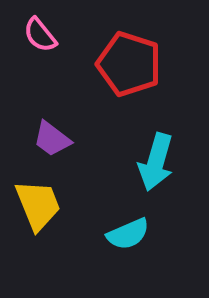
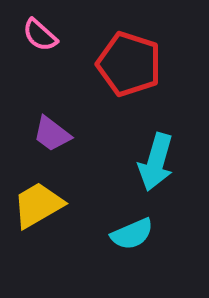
pink semicircle: rotated 9 degrees counterclockwise
purple trapezoid: moved 5 px up
yellow trapezoid: rotated 98 degrees counterclockwise
cyan semicircle: moved 4 px right
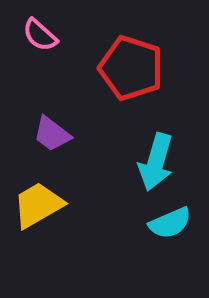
red pentagon: moved 2 px right, 4 px down
cyan semicircle: moved 38 px right, 11 px up
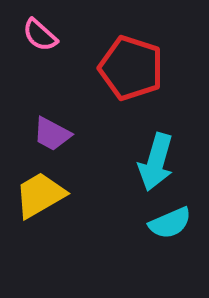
purple trapezoid: rotated 9 degrees counterclockwise
yellow trapezoid: moved 2 px right, 10 px up
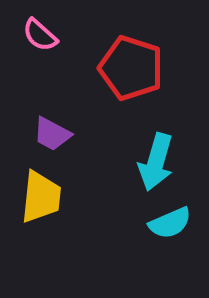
yellow trapezoid: moved 1 px right, 2 px down; rotated 126 degrees clockwise
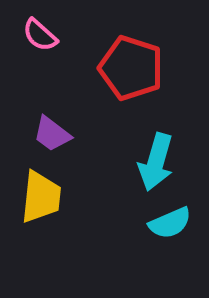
purple trapezoid: rotated 9 degrees clockwise
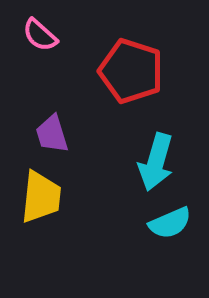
red pentagon: moved 3 px down
purple trapezoid: rotated 36 degrees clockwise
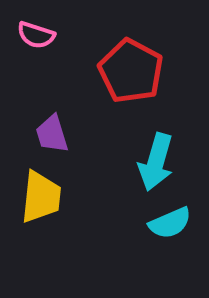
pink semicircle: moved 4 px left; rotated 24 degrees counterclockwise
red pentagon: rotated 10 degrees clockwise
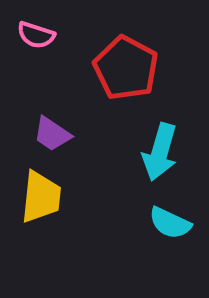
red pentagon: moved 5 px left, 3 px up
purple trapezoid: rotated 39 degrees counterclockwise
cyan arrow: moved 4 px right, 10 px up
cyan semicircle: rotated 48 degrees clockwise
